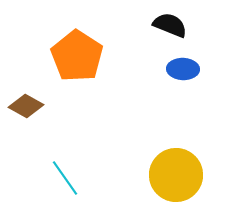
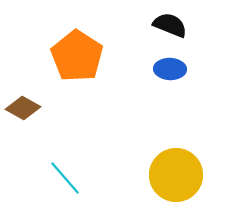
blue ellipse: moved 13 px left
brown diamond: moved 3 px left, 2 px down
cyan line: rotated 6 degrees counterclockwise
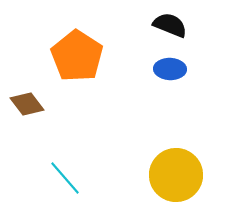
brown diamond: moved 4 px right, 4 px up; rotated 24 degrees clockwise
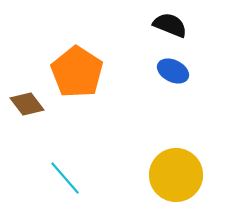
orange pentagon: moved 16 px down
blue ellipse: moved 3 px right, 2 px down; rotated 24 degrees clockwise
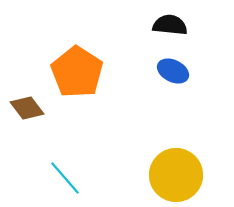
black semicircle: rotated 16 degrees counterclockwise
brown diamond: moved 4 px down
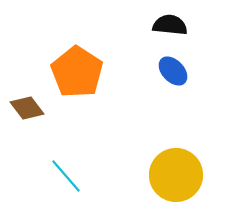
blue ellipse: rotated 20 degrees clockwise
cyan line: moved 1 px right, 2 px up
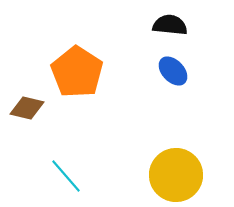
brown diamond: rotated 40 degrees counterclockwise
